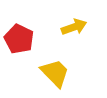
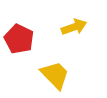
yellow trapezoid: moved 2 px down
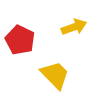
red pentagon: moved 1 px right, 1 px down
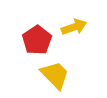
red pentagon: moved 17 px right; rotated 12 degrees clockwise
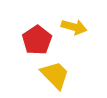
yellow arrow: rotated 35 degrees clockwise
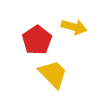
yellow trapezoid: moved 2 px left, 1 px up
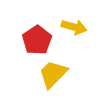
yellow trapezoid: rotated 92 degrees counterclockwise
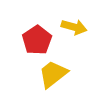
yellow trapezoid: rotated 8 degrees clockwise
